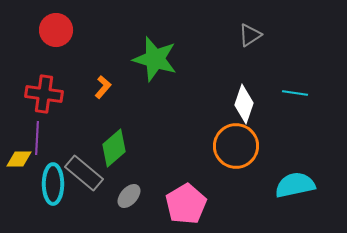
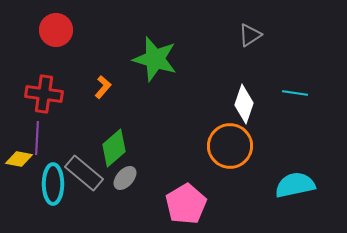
orange circle: moved 6 px left
yellow diamond: rotated 12 degrees clockwise
gray ellipse: moved 4 px left, 18 px up
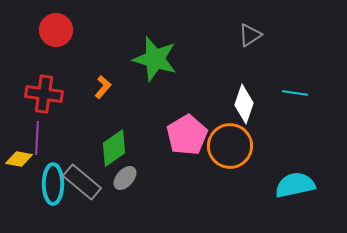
green diamond: rotated 6 degrees clockwise
gray rectangle: moved 2 px left, 9 px down
pink pentagon: moved 1 px right, 69 px up
